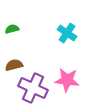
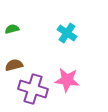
purple cross: moved 1 px down; rotated 8 degrees counterclockwise
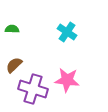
green semicircle: rotated 16 degrees clockwise
cyan cross: moved 1 px up
brown semicircle: rotated 30 degrees counterclockwise
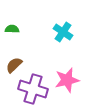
cyan cross: moved 4 px left
pink star: rotated 20 degrees counterclockwise
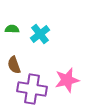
cyan cross: moved 23 px left, 2 px down; rotated 18 degrees clockwise
brown semicircle: rotated 66 degrees counterclockwise
purple cross: moved 1 px left; rotated 8 degrees counterclockwise
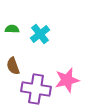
brown semicircle: moved 1 px left, 1 px down
purple cross: moved 4 px right
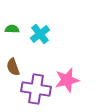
brown semicircle: moved 1 px down
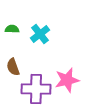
purple cross: rotated 8 degrees counterclockwise
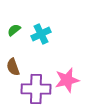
green semicircle: moved 2 px right, 1 px down; rotated 40 degrees counterclockwise
cyan cross: moved 1 px right; rotated 12 degrees clockwise
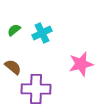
cyan cross: moved 1 px right, 1 px up
brown semicircle: rotated 150 degrees clockwise
pink star: moved 14 px right, 16 px up
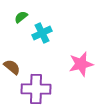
green semicircle: moved 7 px right, 13 px up
brown semicircle: moved 1 px left
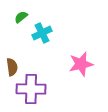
brown semicircle: rotated 42 degrees clockwise
purple cross: moved 5 px left
